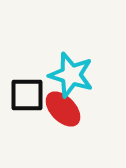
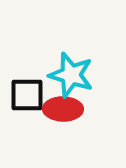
red ellipse: rotated 45 degrees counterclockwise
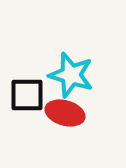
red ellipse: moved 2 px right, 4 px down; rotated 15 degrees clockwise
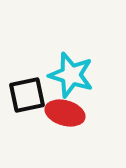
black square: rotated 12 degrees counterclockwise
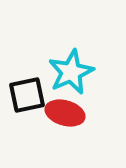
cyan star: moved 3 px up; rotated 30 degrees clockwise
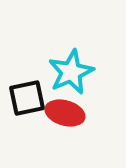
black square: moved 3 px down
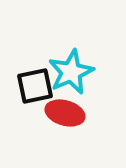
black square: moved 8 px right, 12 px up
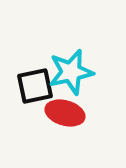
cyan star: rotated 12 degrees clockwise
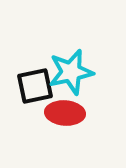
red ellipse: rotated 12 degrees counterclockwise
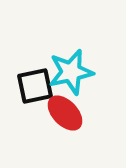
red ellipse: rotated 42 degrees clockwise
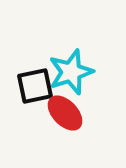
cyan star: rotated 6 degrees counterclockwise
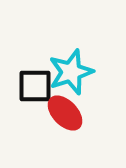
black square: rotated 12 degrees clockwise
